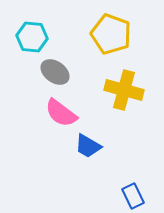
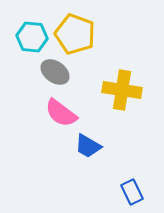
yellow pentagon: moved 36 px left
yellow cross: moved 2 px left; rotated 6 degrees counterclockwise
blue rectangle: moved 1 px left, 4 px up
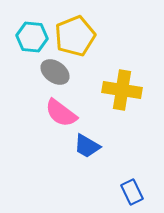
yellow pentagon: moved 2 px down; rotated 30 degrees clockwise
blue trapezoid: moved 1 px left
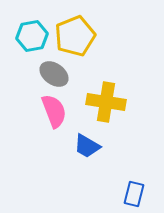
cyan hexagon: moved 1 px up; rotated 16 degrees counterclockwise
gray ellipse: moved 1 px left, 2 px down
yellow cross: moved 16 px left, 12 px down
pink semicircle: moved 7 px left, 2 px up; rotated 148 degrees counterclockwise
blue rectangle: moved 2 px right, 2 px down; rotated 40 degrees clockwise
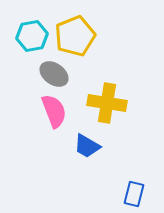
yellow cross: moved 1 px right, 1 px down
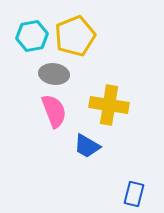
gray ellipse: rotated 28 degrees counterclockwise
yellow cross: moved 2 px right, 2 px down
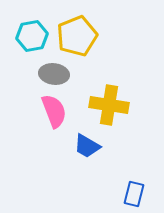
yellow pentagon: moved 2 px right
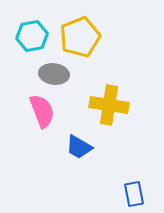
yellow pentagon: moved 3 px right, 1 px down
pink semicircle: moved 12 px left
blue trapezoid: moved 8 px left, 1 px down
blue rectangle: rotated 25 degrees counterclockwise
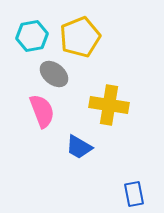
gray ellipse: rotated 32 degrees clockwise
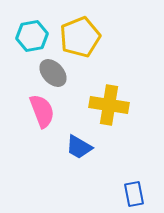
gray ellipse: moved 1 px left, 1 px up; rotated 8 degrees clockwise
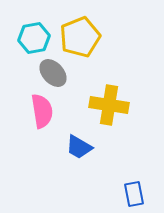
cyan hexagon: moved 2 px right, 2 px down
pink semicircle: rotated 12 degrees clockwise
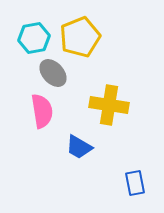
blue rectangle: moved 1 px right, 11 px up
